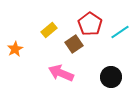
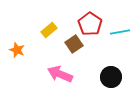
cyan line: rotated 24 degrees clockwise
orange star: moved 2 px right, 1 px down; rotated 21 degrees counterclockwise
pink arrow: moved 1 px left, 1 px down
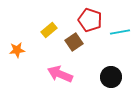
red pentagon: moved 4 px up; rotated 15 degrees counterclockwise
brown square: moved 2 px up
orange star: rotated 28 degrees counterclockwise
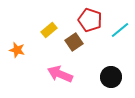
cyan line: moved 2 px up; rotated 30 degrees counterclockwise
orange star: rotated 21 degrees clockwise
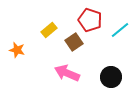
pink arrow: moved 7 px right, 1 px up
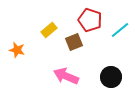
brown square: rotated 12 degrees clockwise
pink arrow: moved 1 px left, 3 px down
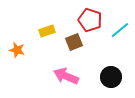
yellow rectangle: moved 2 px left, 1 px down; rotated 21 degrees clockwise
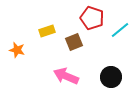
red pentagon: moved 2 px right, 2 px up
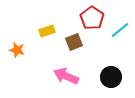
red pentagon: rotated 15 degrees clockwise
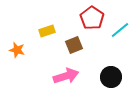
brown square: moved 3 px down
pink arrow: rotated 140 degrees clockwise
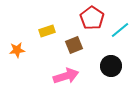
orange star: rotated 21 degrees counterclockwise
black circle: moved 11 px up
